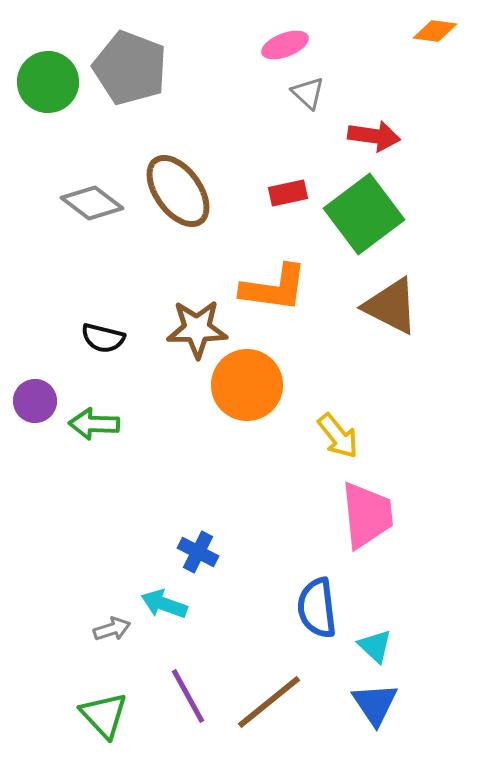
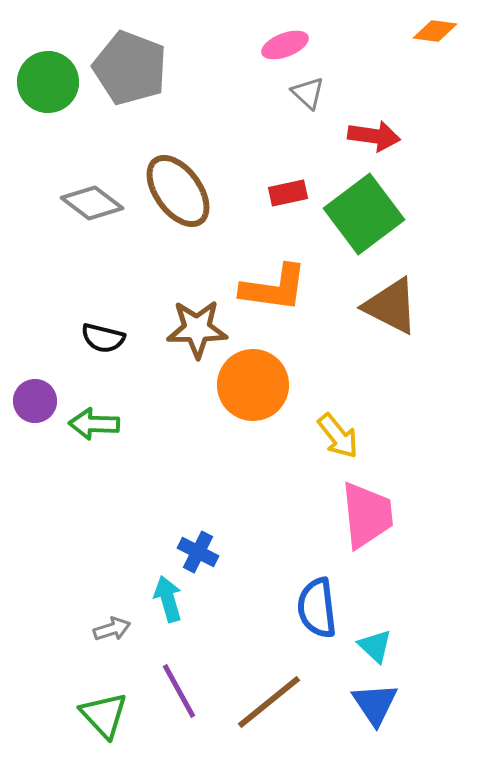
orange circle: moved 6 px right
cyan arrow: moved 4 px right, 5 px up; rotated 54 degrees clockwise
purple line: moved 9 px left, 5 px up
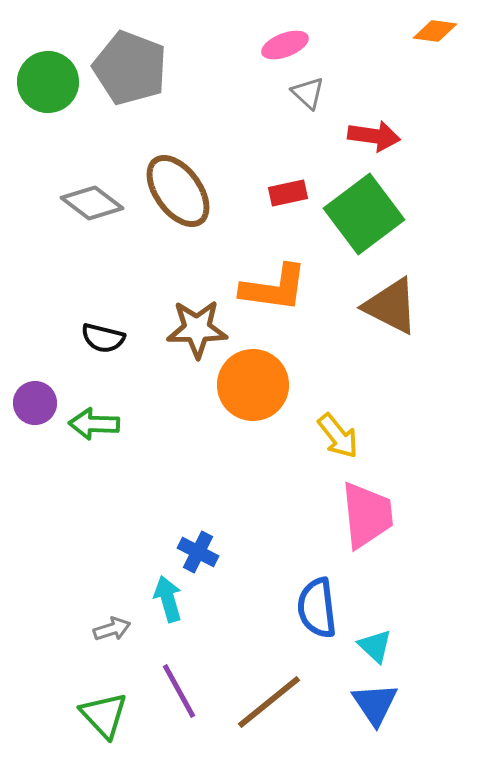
purple circle: moved 2 px down
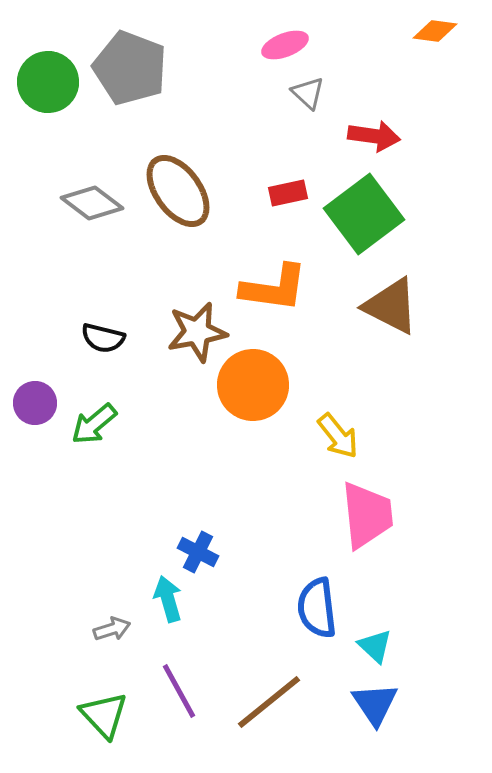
brown star: moved 3 px down; rotated 10 degrees counterclockwise
green arrow: rotated 42 degrees counterclockwise
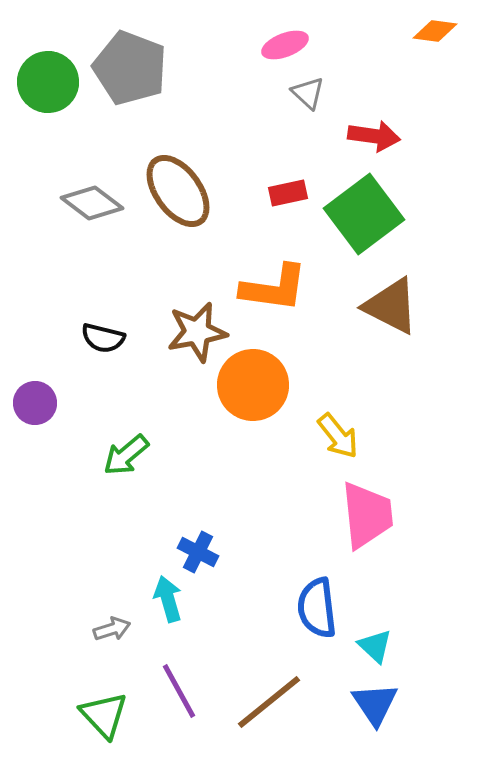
green arrow: moved 32 px right, 31 px down
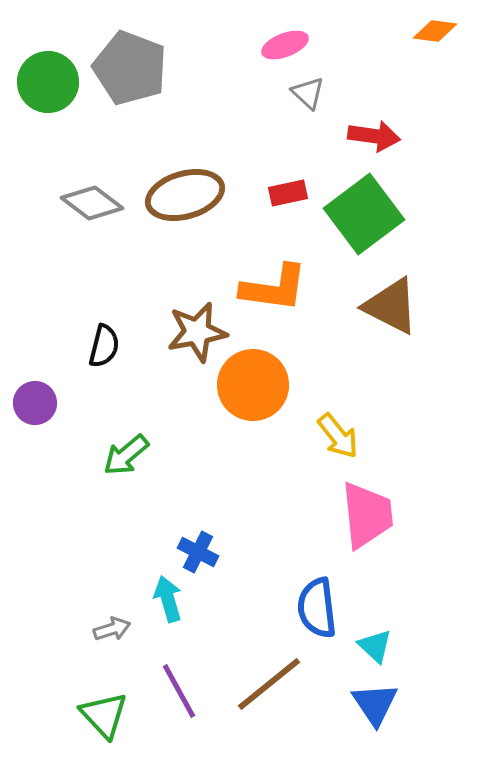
brown ellipse: moved 7 px right, 4 px down; rotated 70 degrees counterclockwise
black semicircle: moved 1 px right, 8 px down; rotated 90 degrees counterclockwise
brown line: moved 18 px up
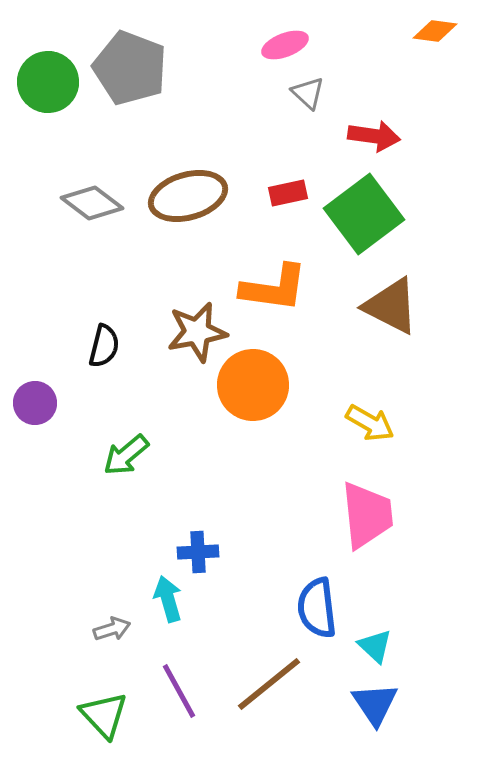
brown ellipse: moved 3 px right, 1 px down
yellow arrow: moved 32 px right, 13 px up; rotated 21 degrees counterclockwise
blue cross: rotated 30 degrees counterclockwise
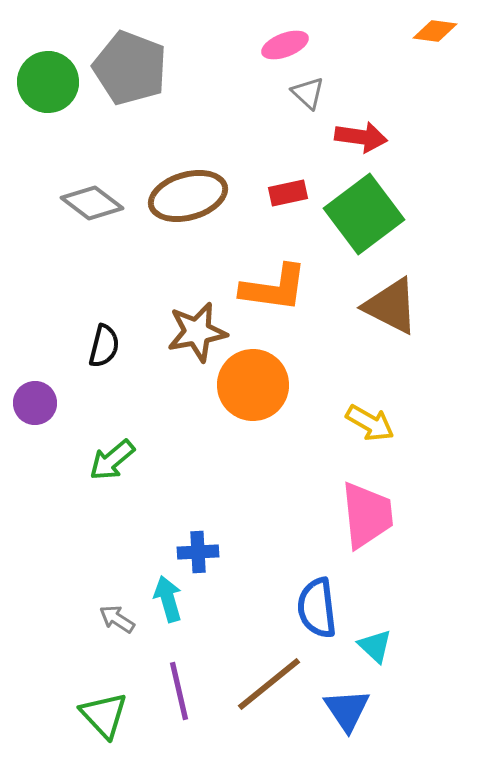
red arrow: moved 13 px left, 1 px down
green arrow: moved 14 px left, 5 px down
gray arrow: moved 5 px right, 10 px up; rotated 129 degrees counterclockwise
purple line: rotated 16 degrees clockwise
blue triangle: moved 28 px left, 6 px down
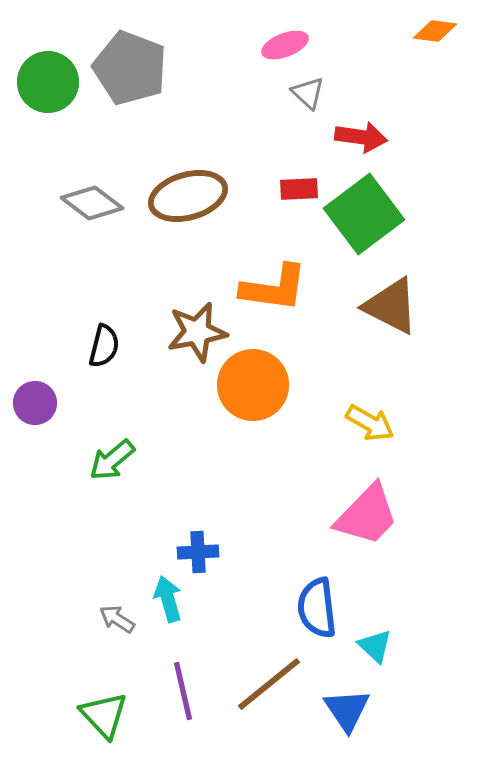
red rectangle: moved 11 px right, 4 px up; rotated 9 degrees clockwise
pink trapezoid: rotated 50 degrees clockwise
purple line: moved 4 px right
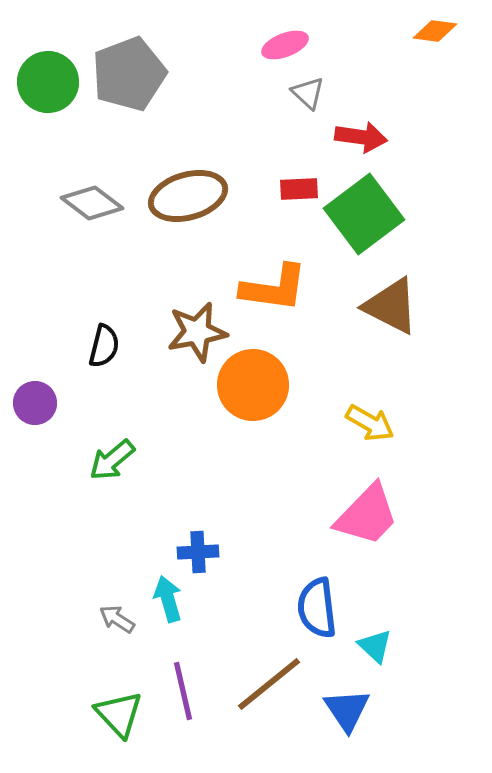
gray pentagon: moved 1 px left, 6 px down; rotated 30 degrees clockwise
green triangle: moved 15 px right, 1 px up
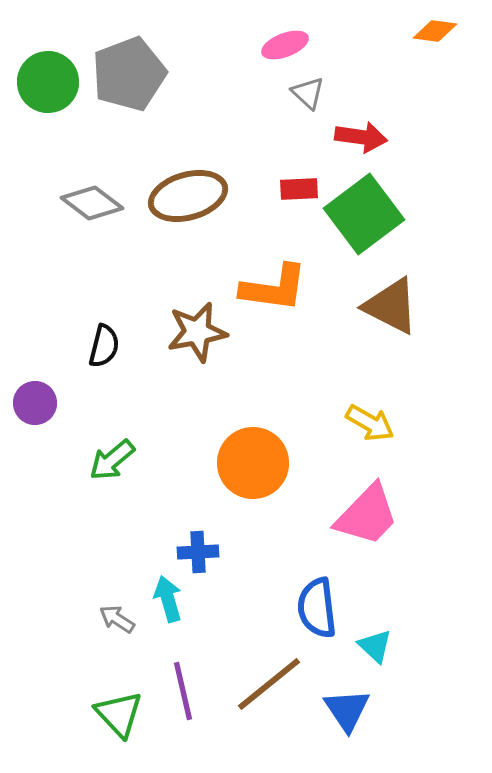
orange circle: moved 78 px down
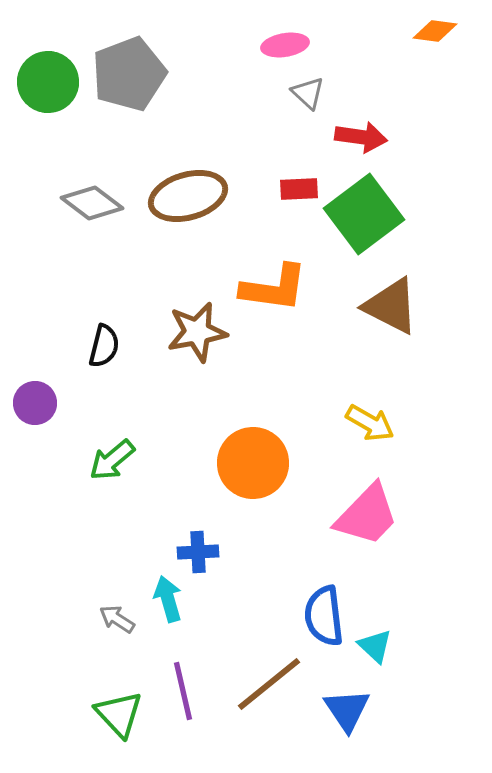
pink ellipse: rotated 12 degrees clockwise
blue semicircle: moved 7 px right, 8 px down
